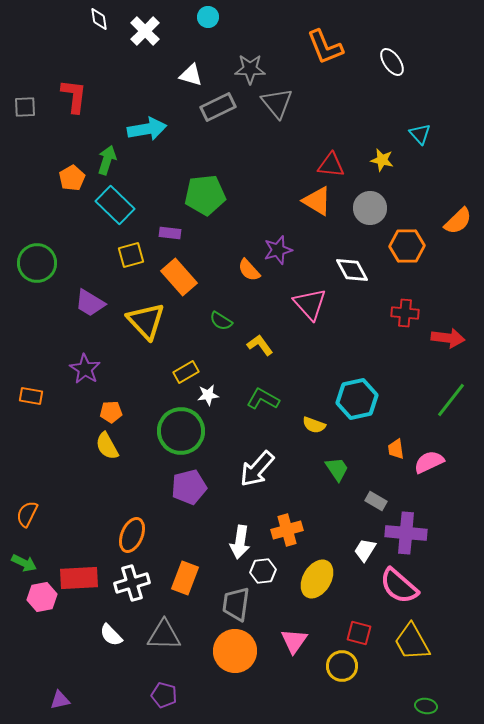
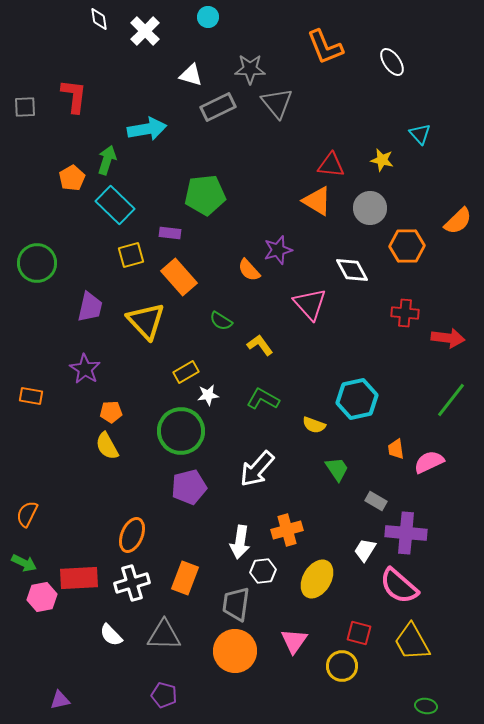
purple trapezoid at (90, 303): moved 4 px down; rotated 108 degrees counterclockwise
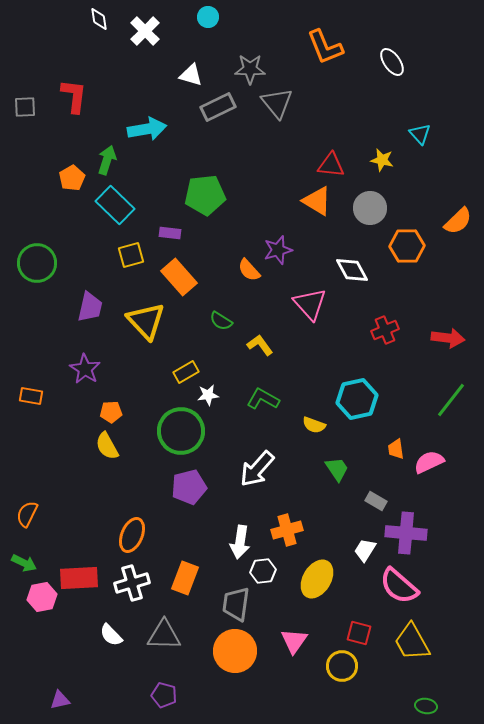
red cross at (405, 313): moved 20 px left, 17 px down; rotated 28 degrees counterclockwise
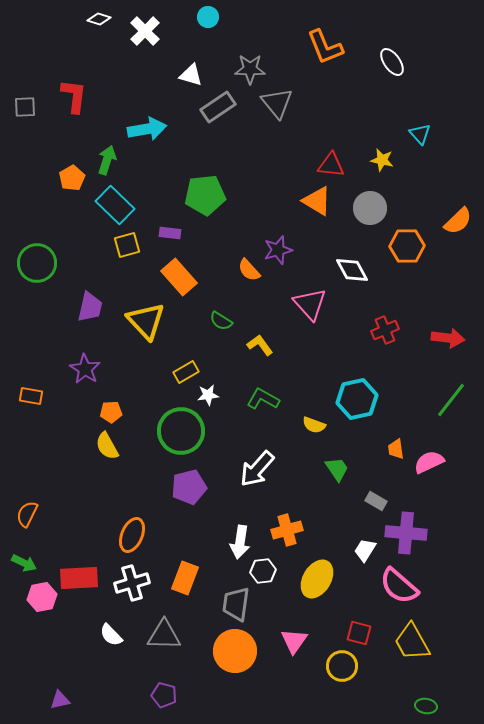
white diamond at (99, 19): rotated 65 degrees counterclockwise
gray rectangle at (218, 107): rotated 8 degrees counterclockwise
yellow square at (131, 255): moved 4 px left, 10 px up
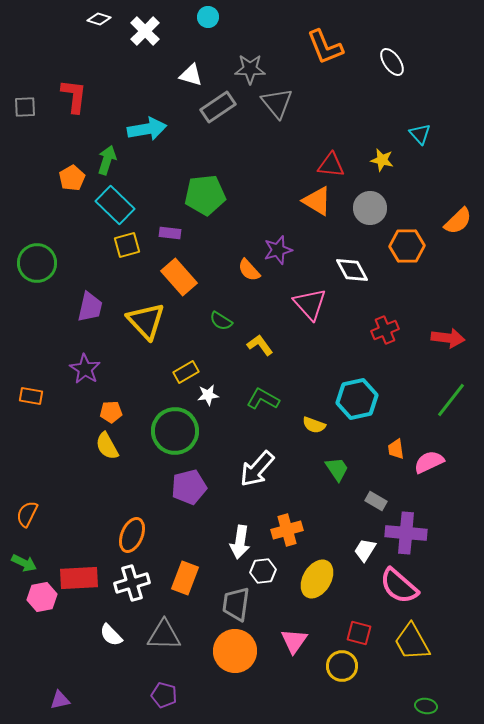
green circle at (181, 431): moved 6 px left
